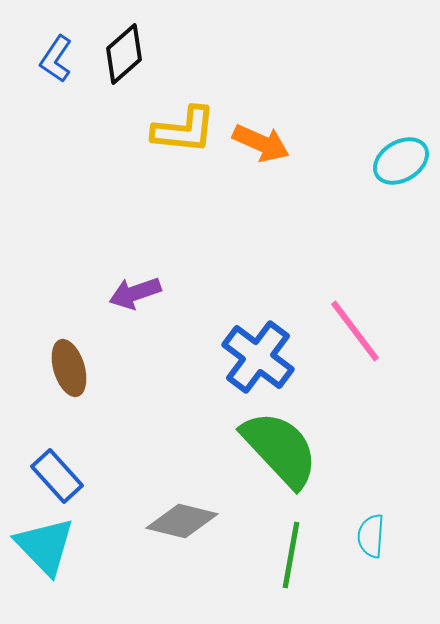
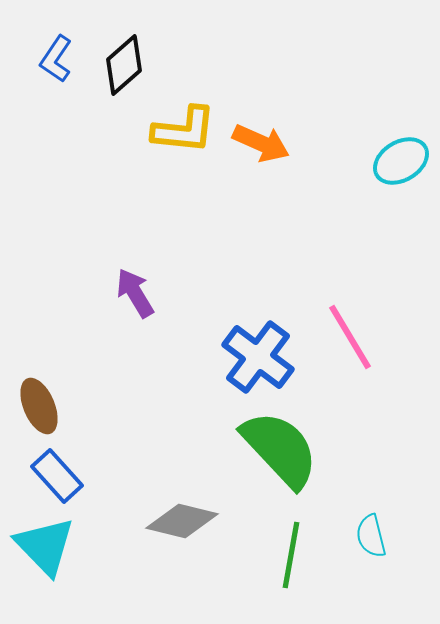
black diamond: moved 11 px down
purple arrow: rotated 78 degrees clockwise
pink line: moved 5 px left, 6 px down; rotated 6 degrees clockwise
brown ellipse: moved 30 px left, 38 px down; rotated 6 degrees counterclockwise
cyan semicircle: rotated 18 degrees counterclockwise
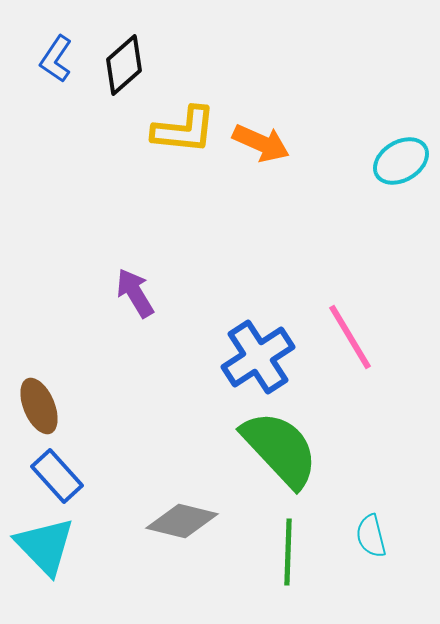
blue cross: rotated 20 degrees clockwise
green line: moved 3 px left, 3 px up; rotated 8 degrees counterclockwise
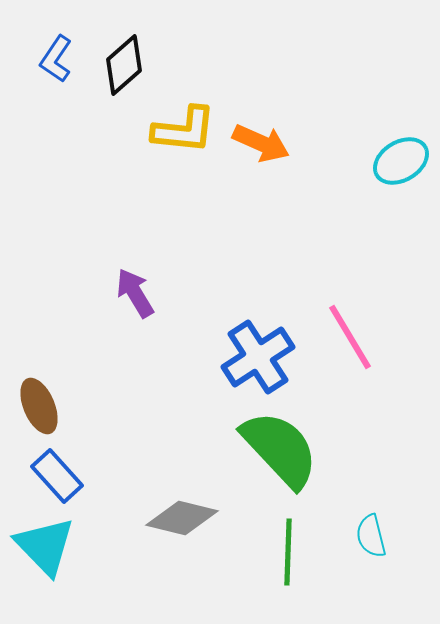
gray diamond: moved 3 px up
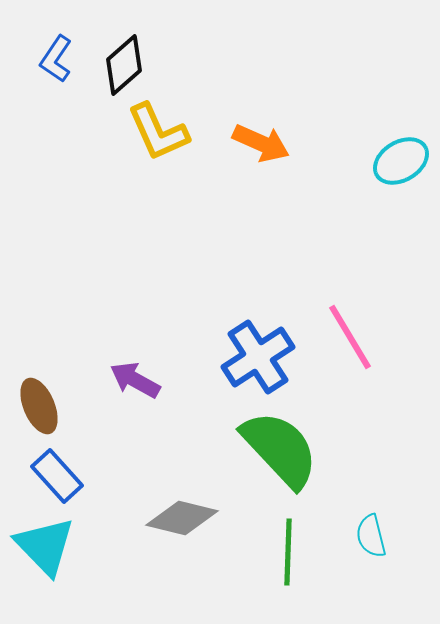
yellow L-shape: moved 26 px left, 2 px down; rotated 60 degrees clockwise
purple arrow: moved 87 px down; rotated 30 degrees counterclockwise
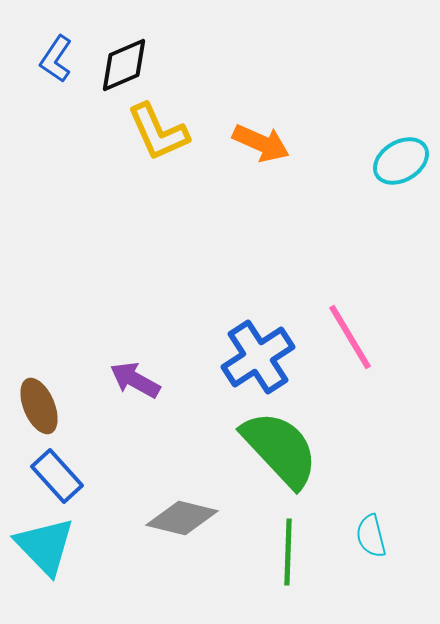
black diamond: rotated 18 degrees clockwise
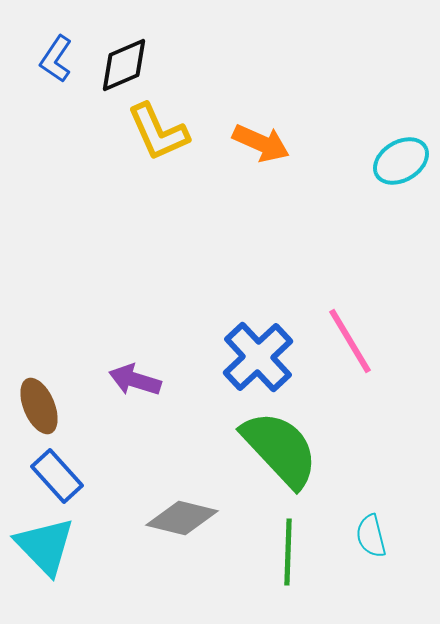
pink line: moved 4 px down
blue cross: rotated 10 degrees counterclockwise
purple arrow: rotated 12 degrees counterclockwise
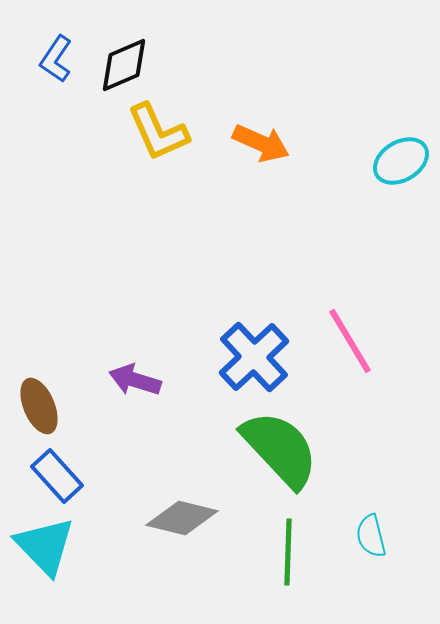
blue cross: moved 4 px left
